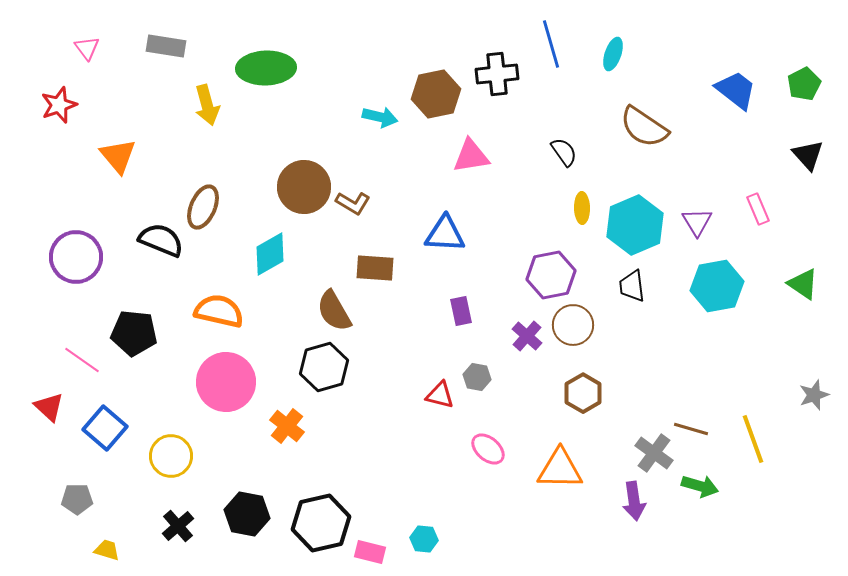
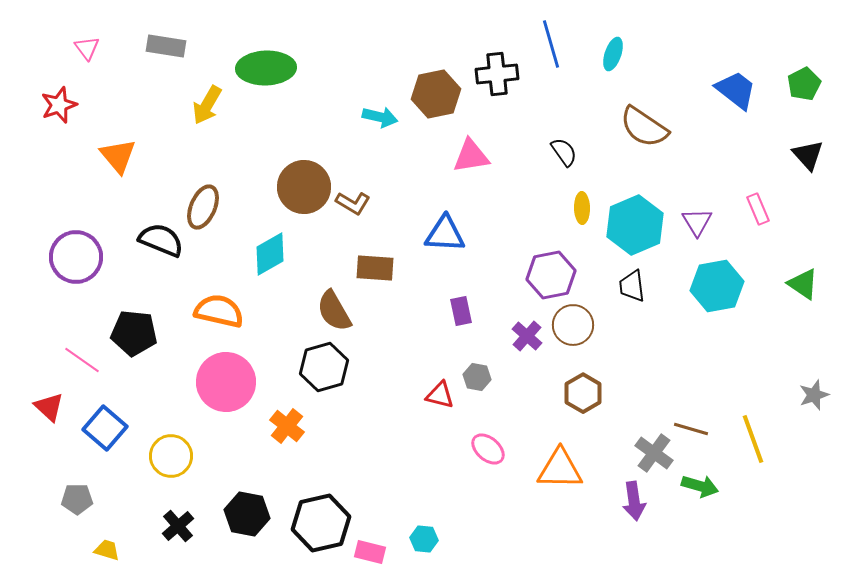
yellow arrow at (207, 105): rotated 45 degrees clockwise
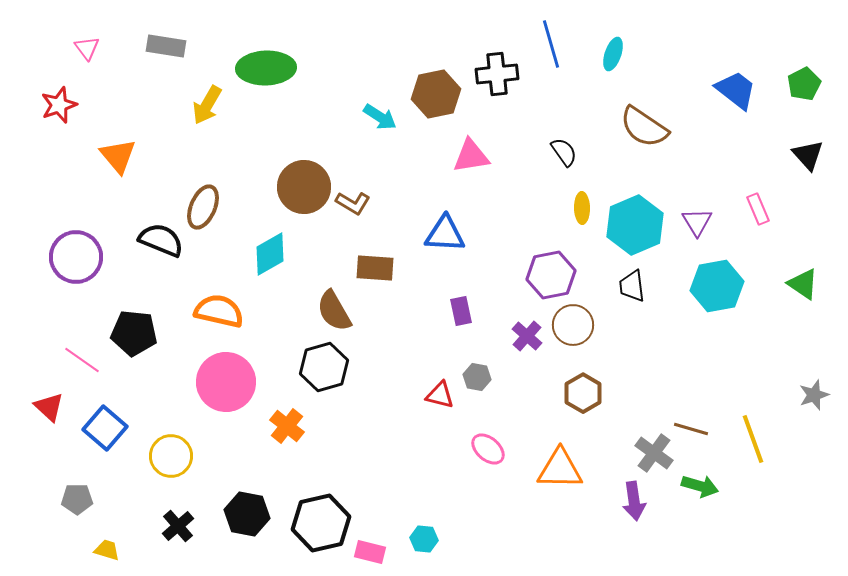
cyan arrow at (380, 117): rotated 20 degrees clockwise
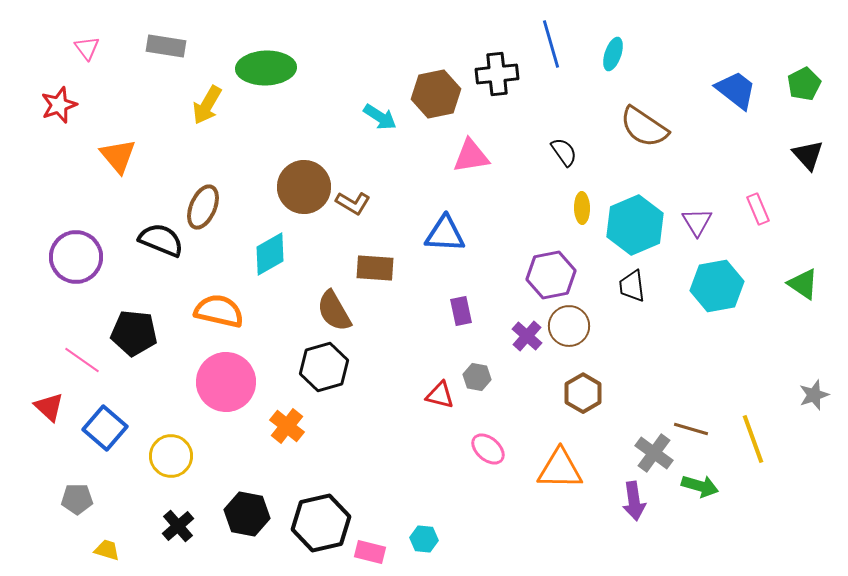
brown circle at (573, 325): moved 4 px left, 1 px down
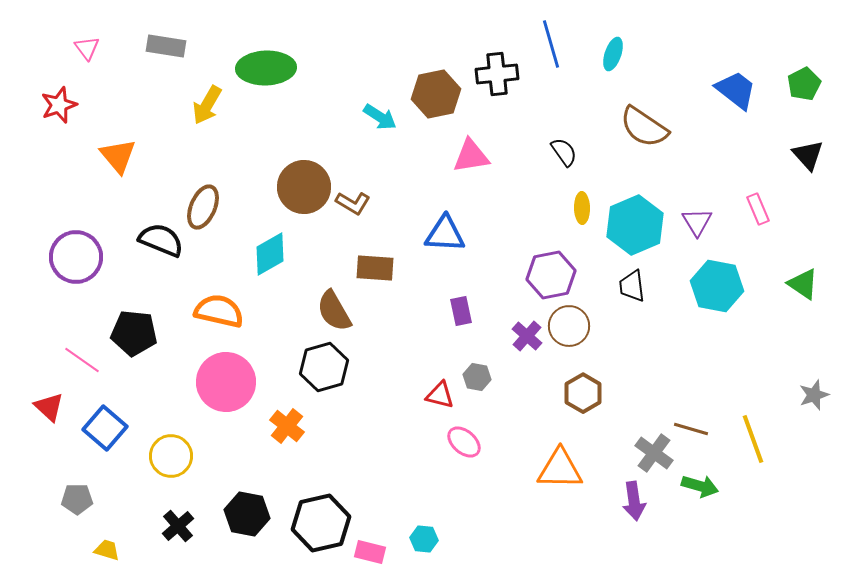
cyan hexagon at (717, 286): rotated 21 degrees clockwise
pink ellipse at (488, 449): moved 24 px left, 7 px up
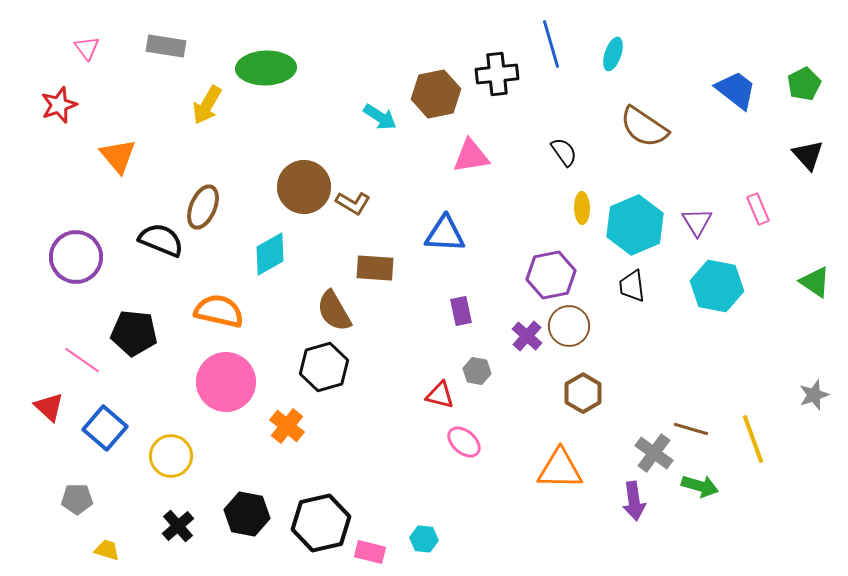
green triangle at (803, 284): moved 12 px right, 2 px up
gray hexagon at (477, 377): moved 6 px up
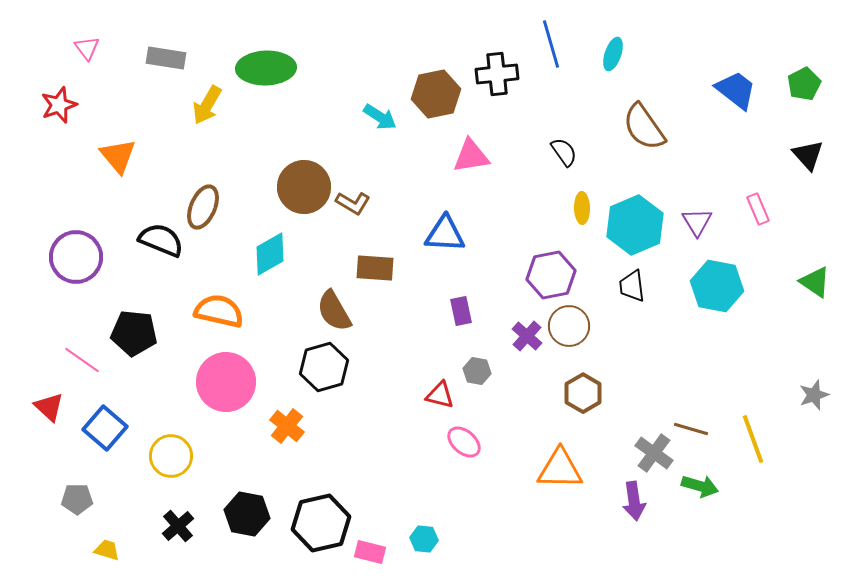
gray rectangle at (166, 46): moved 12 px down
brown semicircle at (644, 127): rotated 21 degrees clockwise
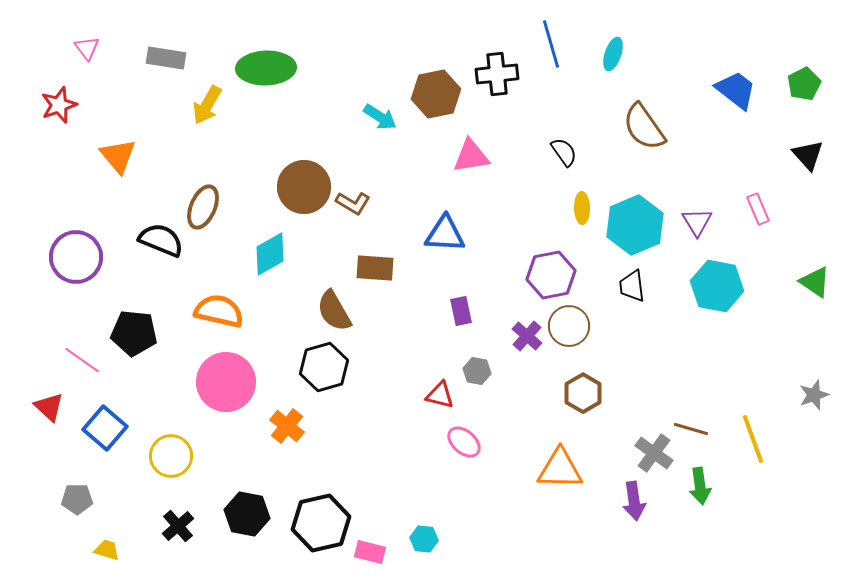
green arrow at (700, 486): rotated 66 degrees clockwise
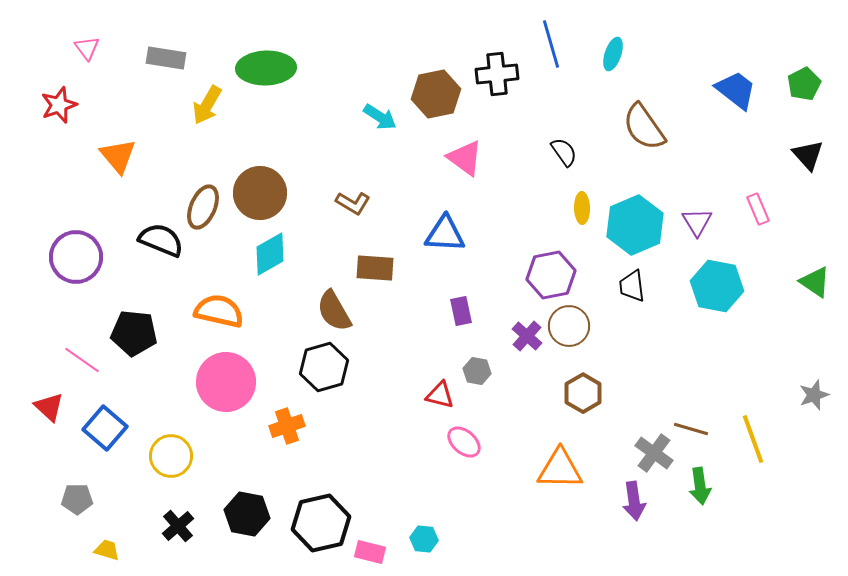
pink triangle at (471, 156): moved 6 px left, 2 px down; rotated 45 degrees clockwise
brown circle at (304, 187): moved 44 px left, 6 px down
orange cross at (287, 426): rotated 32 degrees clockwise
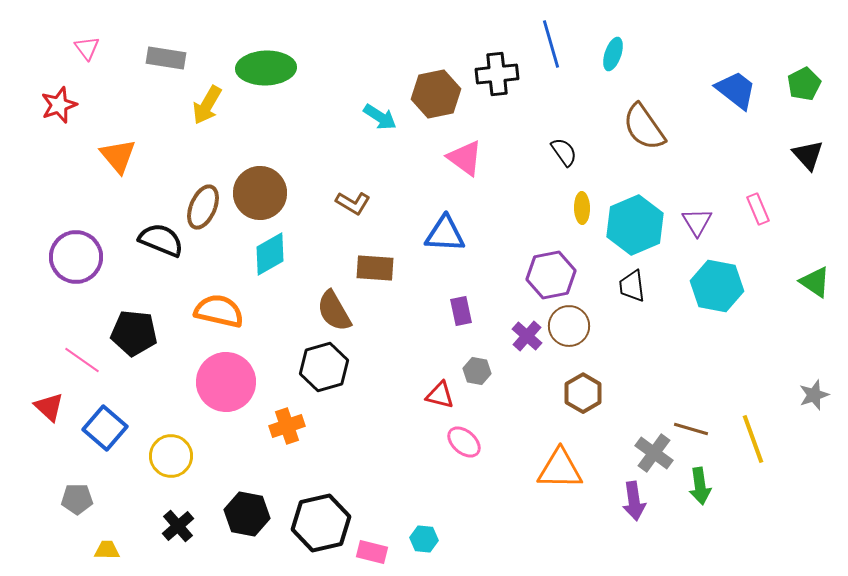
yellow trapezoid at (107, 550): rotated 16 degrees counterclockwise
pink rectangle at (370, 552): moved 2 px right
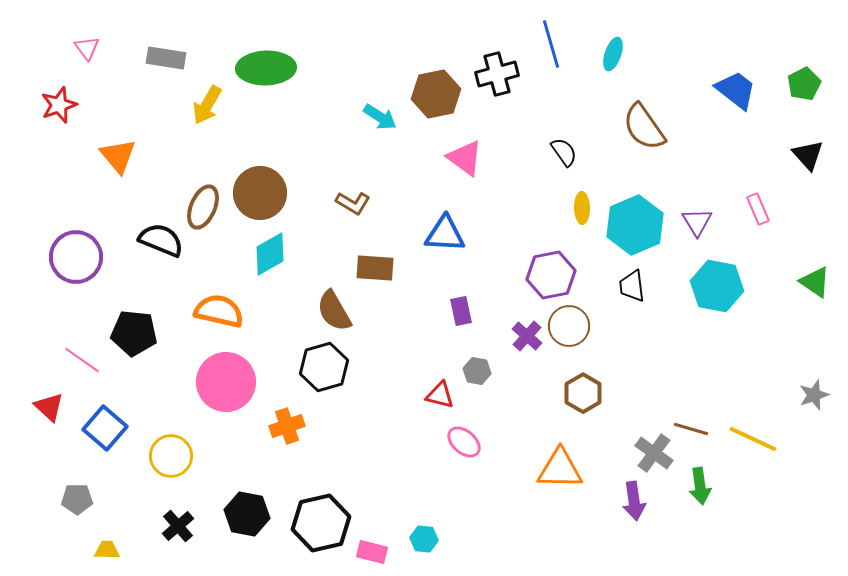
black cross at (497, 74): rotated 9 degrees counterclockwise
yellow line at (753, 439): rotated 45 degrees counterclockwise
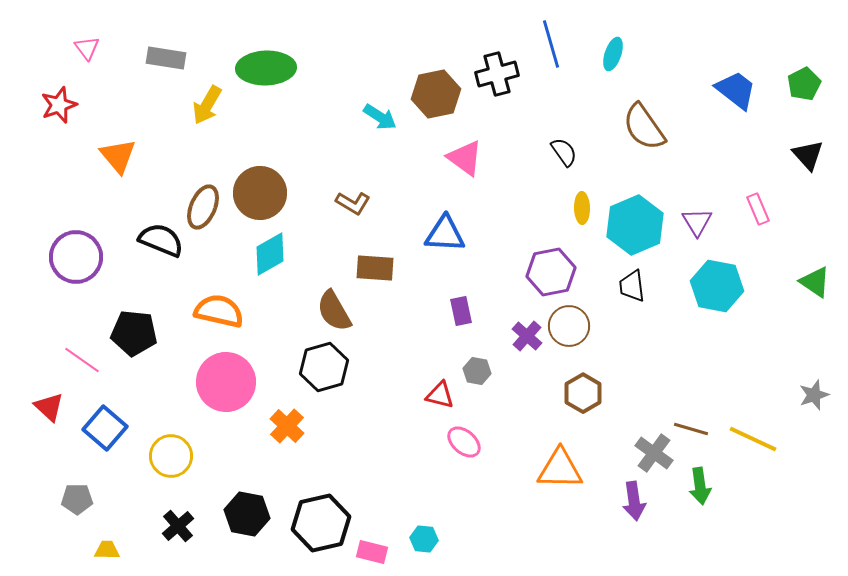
purple hexagon at (551, 275): moved 3 px up
orange cross at (287, 426): rotated 28 degrees counterclockwise
